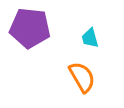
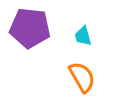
cyan trapezoid: moved 7 px left, 2 px up
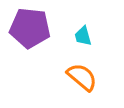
orange semicircle: rotated 20 degrees counterclockwise
